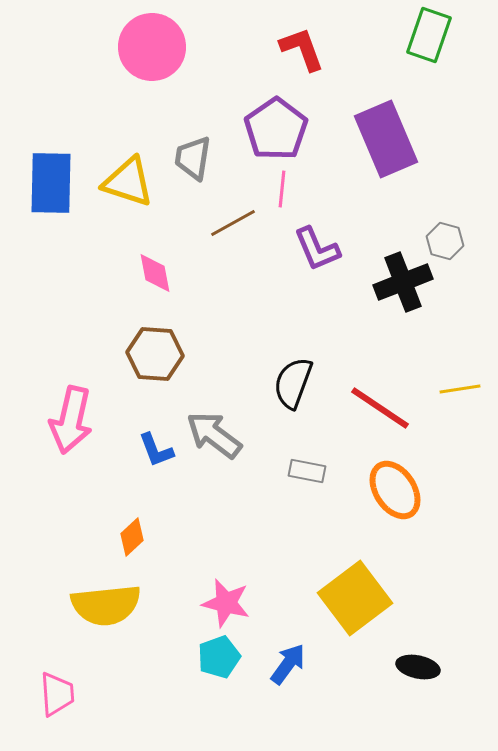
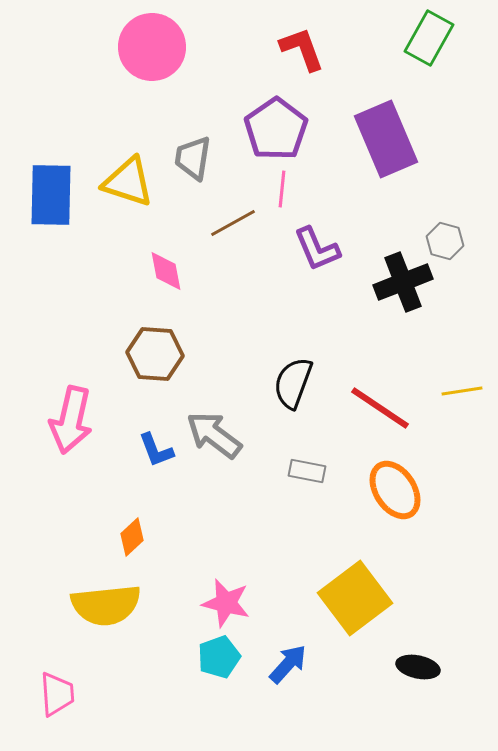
green rectangle: moved 3 px down; rotated 10 degrees clockwise
blue rectangle: moved 12 px down
pink diamond: moved 11 px right, 2 px up
yellow line: moved 2 px right, 2 px down
blue arrow: rotated 6 degrees clockwise
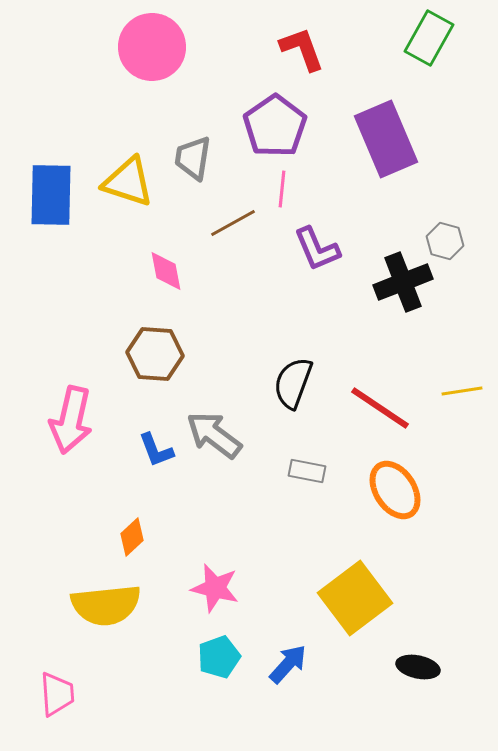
purple pentagon: moved 1 px left, 3 px up
pink star: moved 11 px left, 15 px up
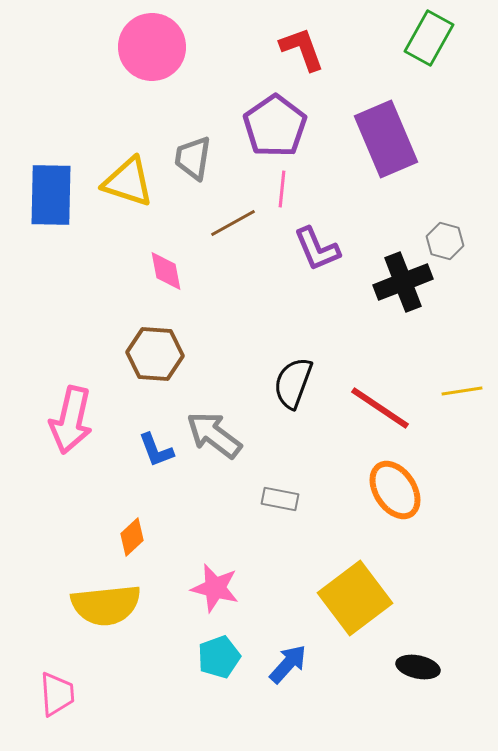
gray rectangle: moved 27 px left, 28 px down
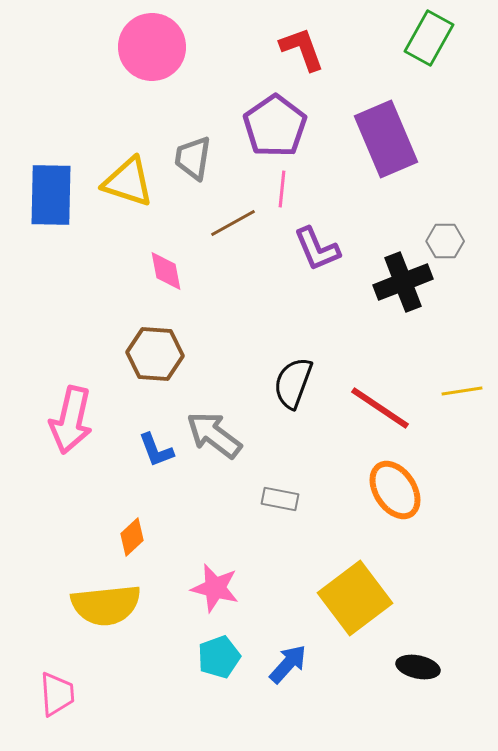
gray hexagon: rotated 15 degrees counterclockwise
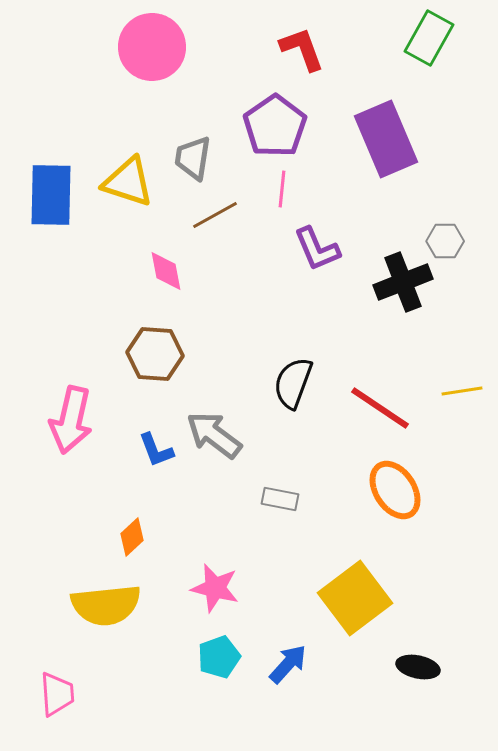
brown line: moved 18 px left, 8 px up
